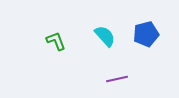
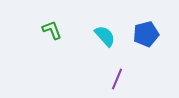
green L-shape: moved 4 px left, 11 px up
purple line: rotated 55 degrees counterclockwise
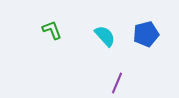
purple line: moved 4 px down
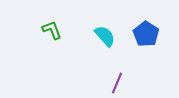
blue pentagon: rotated 25 degrees counterclockwise
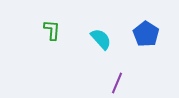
green L-shape: rotated 25 degrees clockwise
cyan semicircle: moved 4 px left, 3 px down
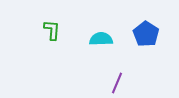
cyan semicircle: rotated 50 degrees counterclockwise
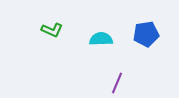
green L-shape: rotated 110 degrees clockwise
blue pentagon: rotated 30 degrees clockwise
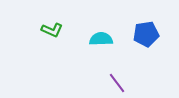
purple line: rotated 60 degrees counterclockwise
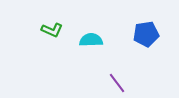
cyan semicircle: moved 10 px left, 1 px down
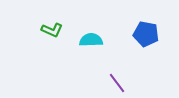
blue pentagon: rotated 20 degrees clockwise
